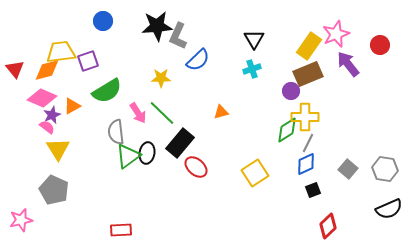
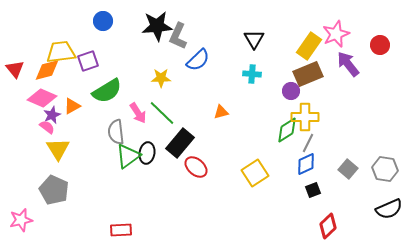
cyan cross at (252, 69): moved 5 px down; rotated 24 degrees clockwise
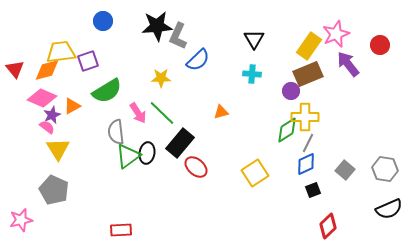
gray square at (348, 169): moved 3 px left, 1 px down
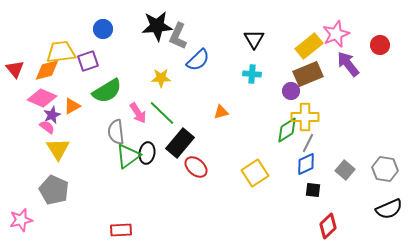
blue circle at (103, 21): moved 8 px down
yellow rectangle at (309, 46): rotated 16 degrees clockwise
black square at (313, 190): rotated 28 degrees clockwise
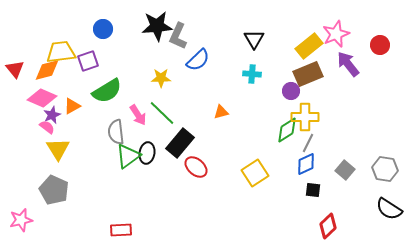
pink arrow at (138, 113): moved 2 px down
black semicircle at (389, 209): rotated 56 degrees clockwise
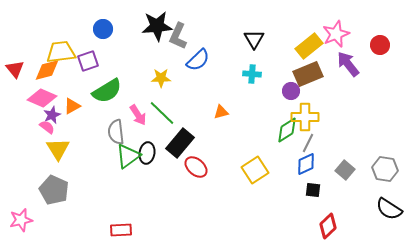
yellow square at (255, 173): moved 3 px up
